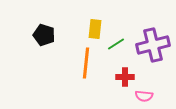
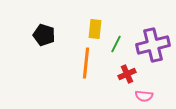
green line: rotated 30 degrees counterclockwise
red cross: moved 2 px right, 3 px up; rotated 24 degrees counterclockwise
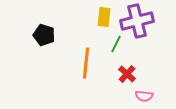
yellow rectangle: moved 9 px right, 12 px up
purple cross: moved 16 px left, 24 px up
red cross: rotated 24 degrees counterclockwise
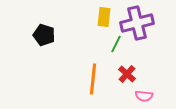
purple cross: moved 2 px down
orange line: moved 7 px right, 16 px down
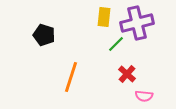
green line: rotated 18 degrees clockwise
orange line: moved 22 px left, 2 px up; rotated 12 degrees clockwise
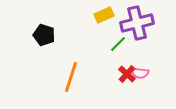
yellow rectangle: moved 2 px up; rotated 60 degrees clockwise
green line: moved 2 px right
pink semicircle: moved 4 px left, 23 px up
